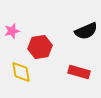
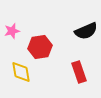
red rectangle: rotated 55 degrees clockwise
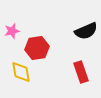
red hexagon: moved 3 px left, 1 px down
red rectangle: moved 2 px right
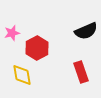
pink star: moved 2 px down
red hexagon: rotated 20 degrees counterclockwise
yellow diamond: moved 1 px right, 3 px down
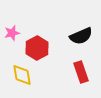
black semicircle: moved 5 px left, 5 px down
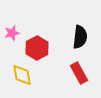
black semicircle: moved 1 px left, 1 px down; rotated 60 degrees counterclockwise
red rectangle: moved 2 px left, 1 px down; rotated 10 degrees counterclockwise
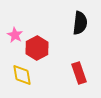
pink star: moved 3 px right, 2 px down; rotated 28 degrees counterclockwise
black semicircle: moved 14 px up
red rectangle: rotated 10 degrees clockwise
